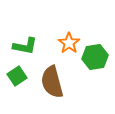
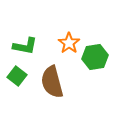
green square: rotated 18 degrees counterclockwise
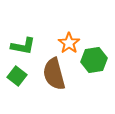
green L-shape: moved 2 px left
green hexagon: moved 1 px left, 3 px down
brown semicircle: moved 2 px right, 8 px up
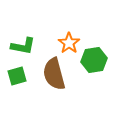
green square: rotated 36 degrees clockwise
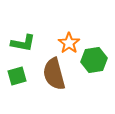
green L-shape: moved 3 px up
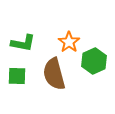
orange star: moved 1 px up
green hexagon: moved 1 px down; rotated 15 degrees counterclockwise
green square: rotated 18 degrees clockwise
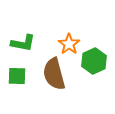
orange star: moved 2 px down
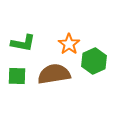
brown semicircle: rotated 96 degrees clockwise
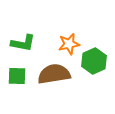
orange star: rotated 25 degrees clockwise
